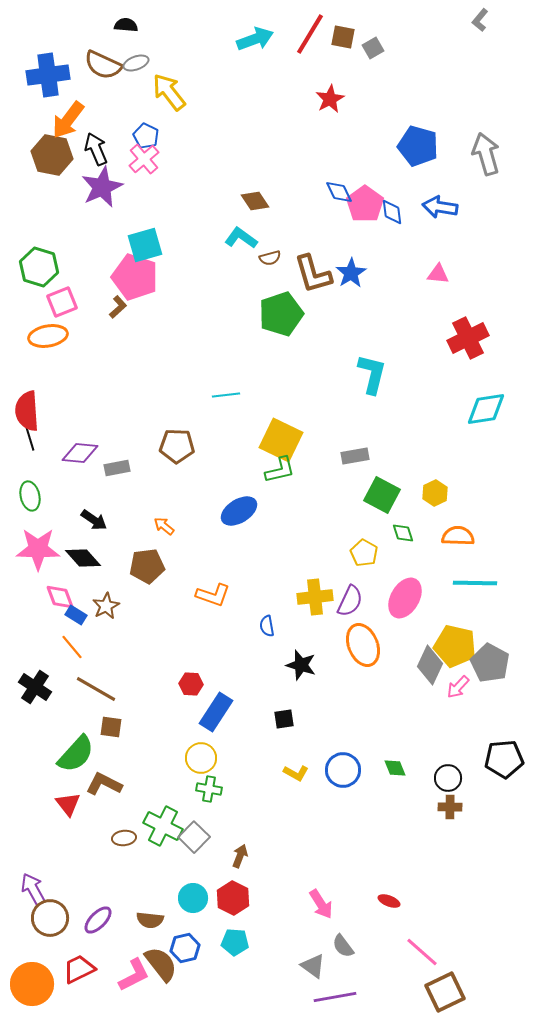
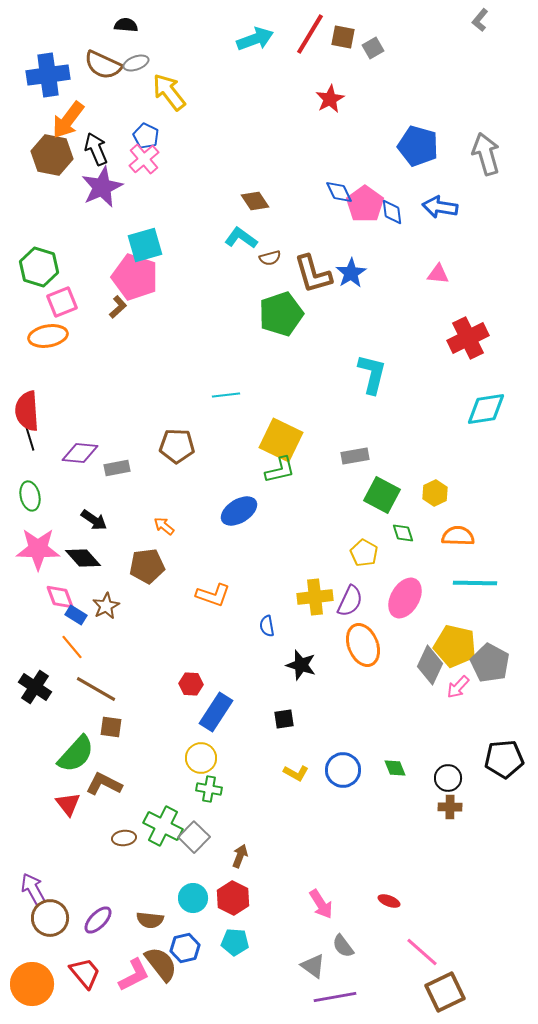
red trapezoid at (79, 969): moved 6 px right, 4 px down; rotated 76 degrees clockwise
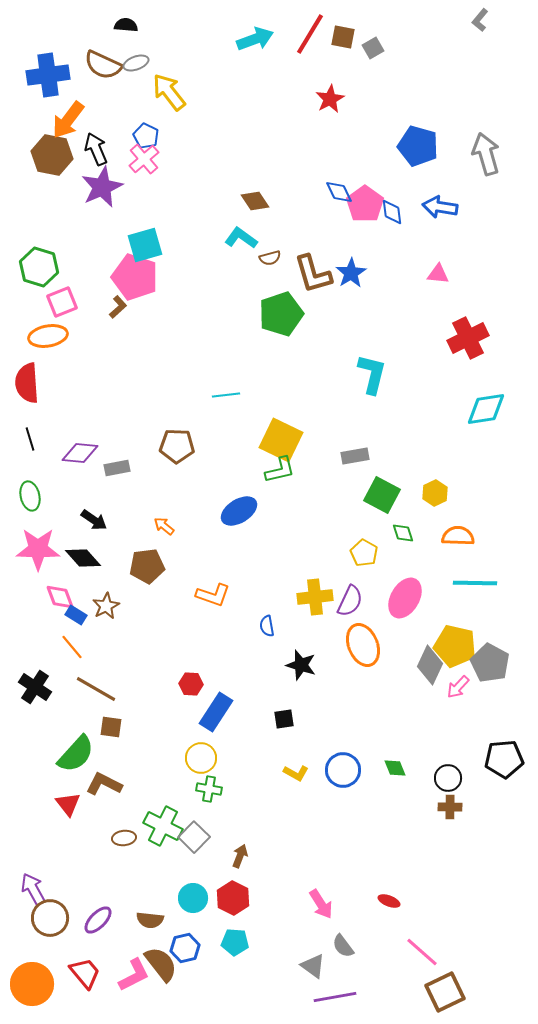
red semicircle at (27, 411): moved 28 px up
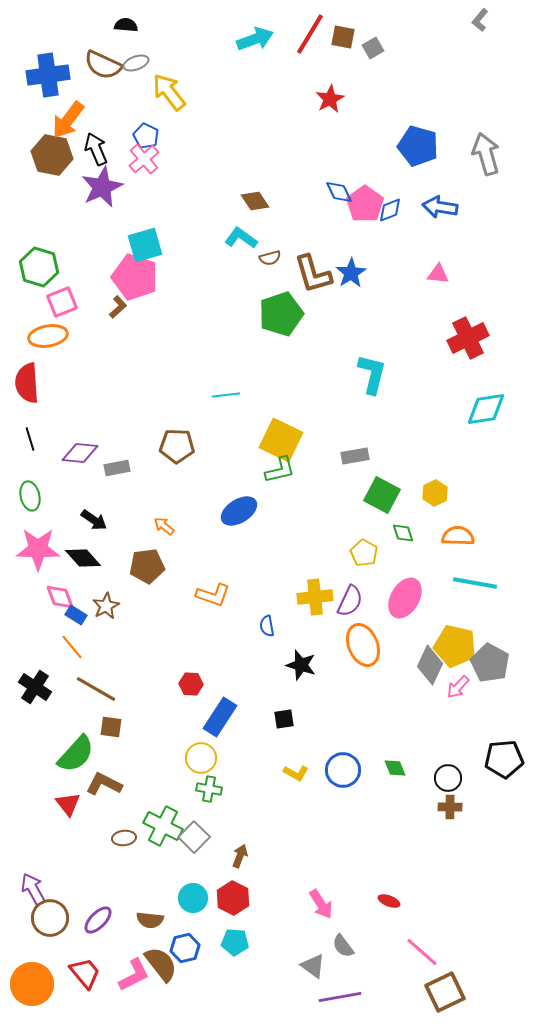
blue diamond at (392, 212): moved 2 px left, 2 px up; rotated 76 degrees clockwise
cyan line at (475, 583): rotated 9 degrees clockwise
blue rectangle at (216, 712): moved 4 px right, 5 px down
purple line at (335, 997): moved 5 px right
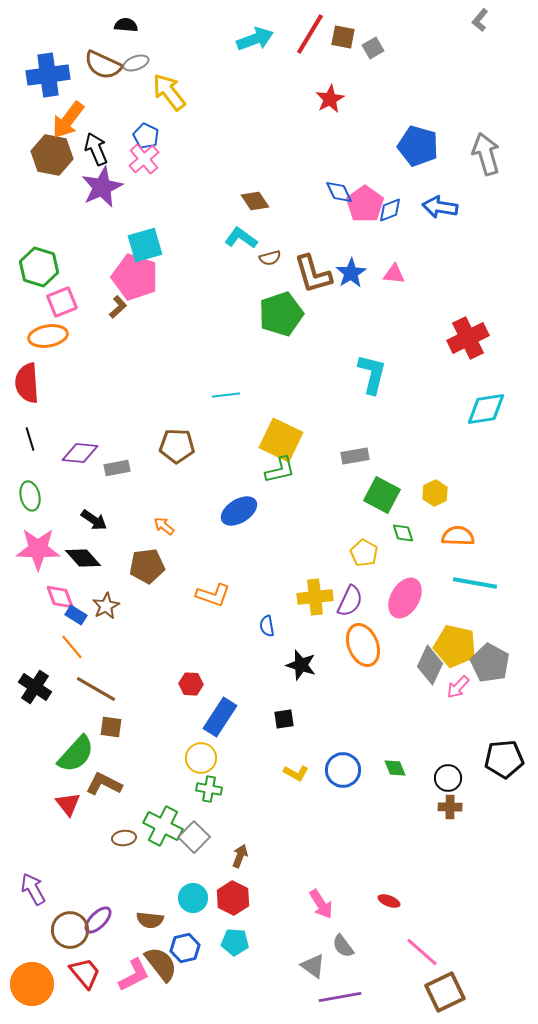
pink triangle at (438, 274): moved 44 px left
brown circle at (50, 918): moved 20 px right, 12 px down
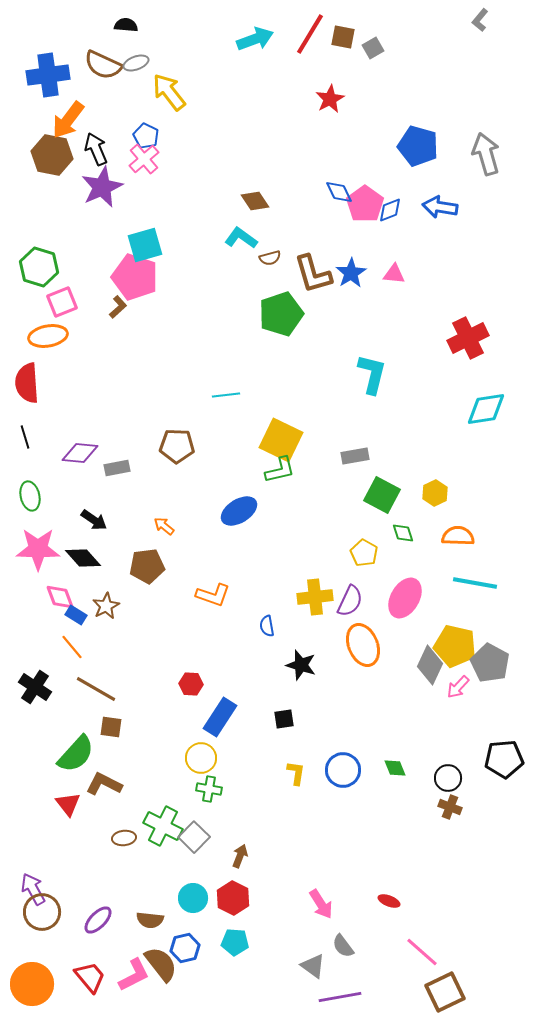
black line at (30, 439): moved 5 px left, 2 px up
yellow L-shape at (296, 773): rotated 110 degrees counterclockwise
brown cross at (450, 807): rotated 20 degrees clockwise
brown circle at (70, 930): moved 28 px left, 18 px up
red trapezoid at (85, 973): moved 5 px right, 4 px down
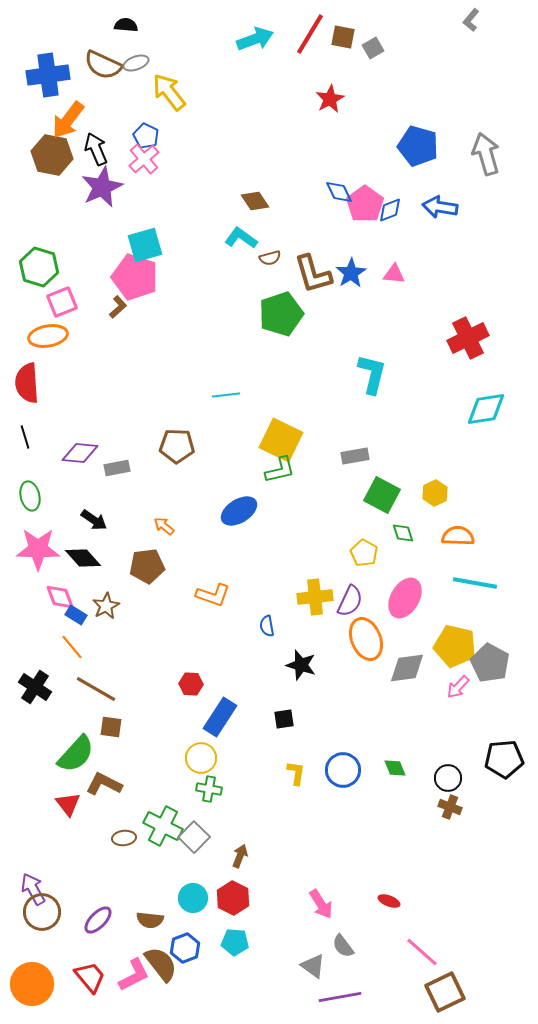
gray L-shape at (480, 20): moved 9 px left
orange ellipse at (363, 645): moved 3 px right, 6 px up
gray diamond at (430, 665): moved 23 px left, 3 px down; rotated 57 degrees clockwise
blue hexagon at (185, 948): rotated 8 degrees counterclockwise
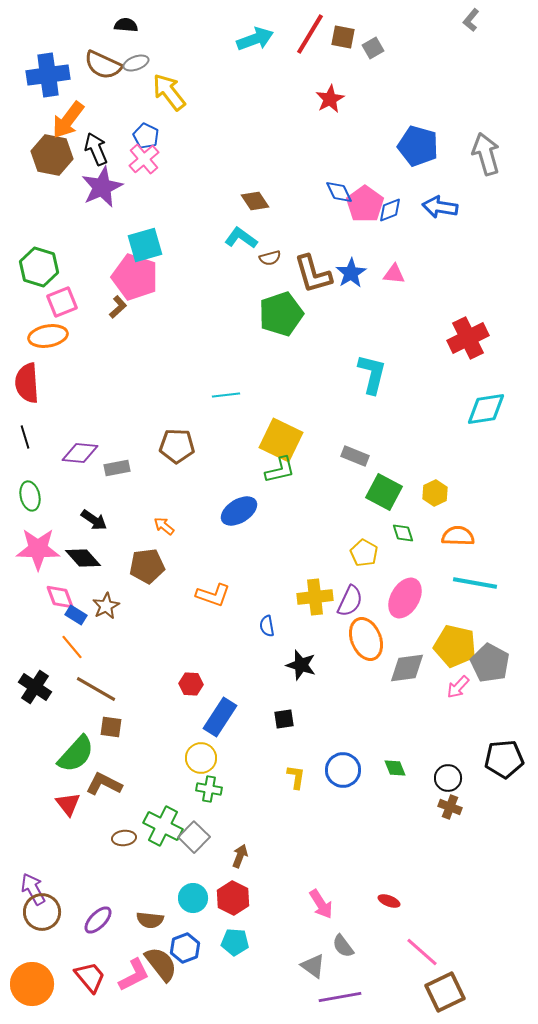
gray rectangle at (355, 456): rotated 32 degrees clockwise
green square at (382, 495): moved 2 px right, 3 px up
yellow L-shape at (296, 773): moved 4 px down
